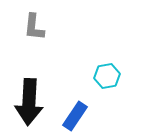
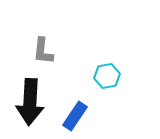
gray L-shape: moved 9 px right, 24 px down
black arrow: moved 1 px right
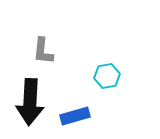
blue rectangle: rotated 40 degrees clockwise
